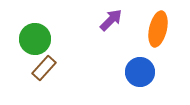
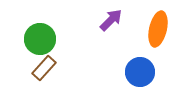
green circle: moved 5 px right
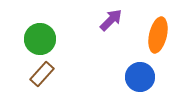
orange ellipse: moved 6 px down
brown rectangle: moved 2 px left, 6 px down
blue circle: moved 5 px down
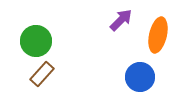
purple arrow: moved 10 px right
green circle: moved 4 px left, 2 px down
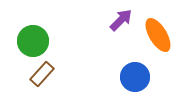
orange ellipse: rotated 44 degrees counterclockwise
green circle: moved 3 px left
blue circle: moved 5 px left
